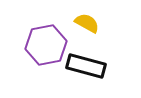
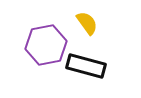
yellow semicircle: rotated 25 degrees clockwise
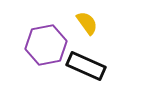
black rectangle: rotated 9 degrees clockwise
